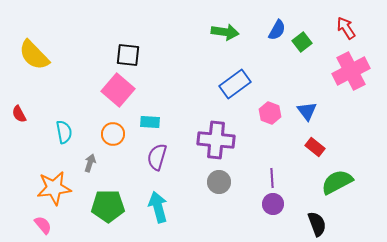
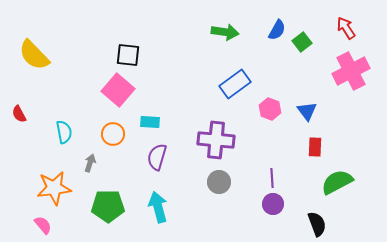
pink hexagon: moved 4 px up
red rectangle: rotated 54 degrees clockwise
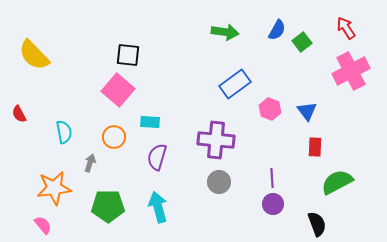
orange circle: moved 1 px right, 3 px down
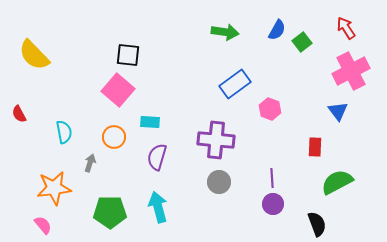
blue triangle: moved 31 px right
green pentagon: moved 2 px right, 6 px down
